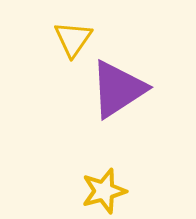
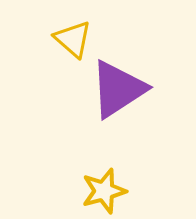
yellow triangle: rotated 24 degrees counterclockwise
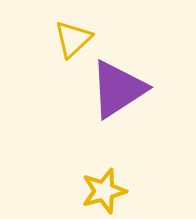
yellow triangle: rotated 36 degrees clockwise
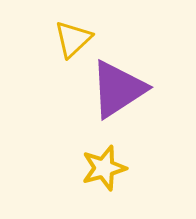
yellow star: moved 23 px up
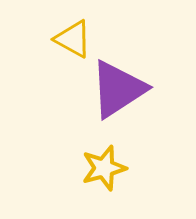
yellow triangle: rotated 48 degrees counterclockwise
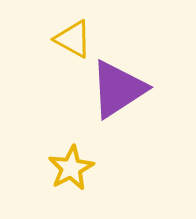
yellow star: moved 33 px left; rotated 12 degrees counterclockwise
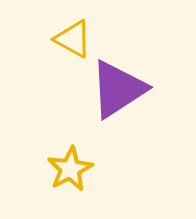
yellow star: moved 1 px left, 1 px down
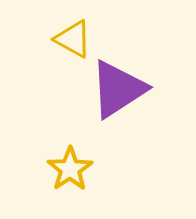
yellow star: rotated 6 degrees counterclockwise
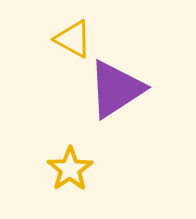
purple triangle: moved 2 px left
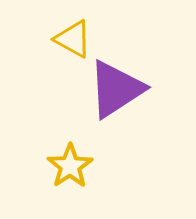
yellow star: moved 3 px up
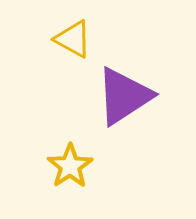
purple triangle: moved 8 px right, 7 px down
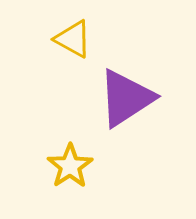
purple triangle: moved 2 px right, 2 px down
